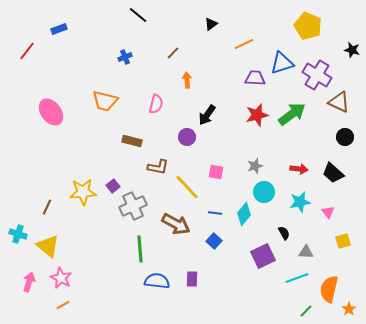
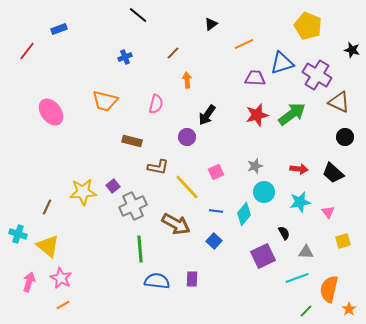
pink square at (216, 172): rotated 35 degrees counterclockwise
blue line at (215, 213): moved 1 px right, 2 px up
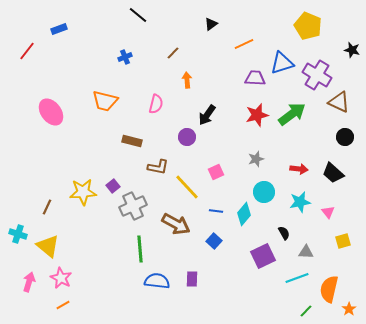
gray star at (255, 166): moved 1 px right, 7 px up
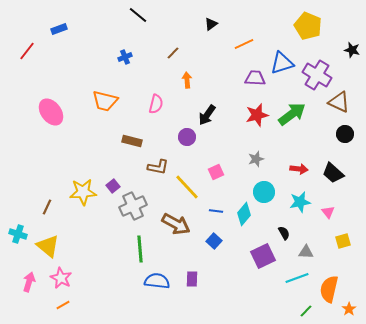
black circle at (345, 137): moved 3 px up
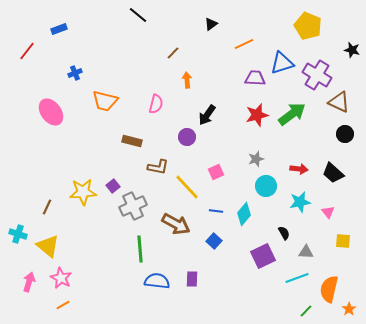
blue cross at (125, 57): moved 50 px left, 16 px down
cyan circle at (264, 192): moved 2 px right, 6 px up
yellow square at (343, 241): rotated 21 degrees clockwise
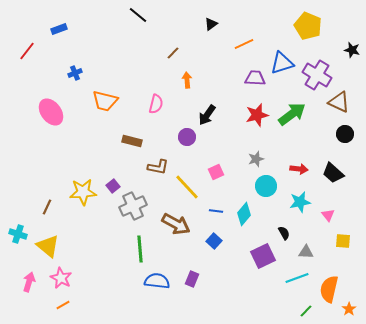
pink triangle at (328, 212): moved 3 px down
purple rectangle at (192, 279): rotated 21 degrees clockwise
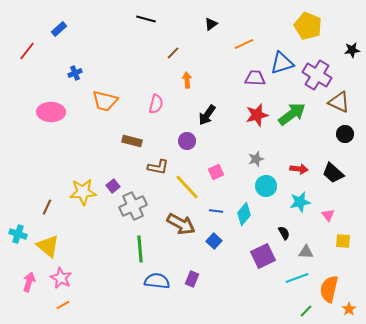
black line at (138, 15): moved 8 px right, 4 px down; rotated 24 degrees counterclockwise
blue rectangle at (59, 29): rotated 21 degrees counterclockwise
black star at (352, 50): rotated 21 degrees counterclockwise
pink ellipse at (51, 112): rotated 52 degrees counterclockwise
purple circle at (187, 137): moved 4 px down
brown arrow at (176, 224): moved 5 px right
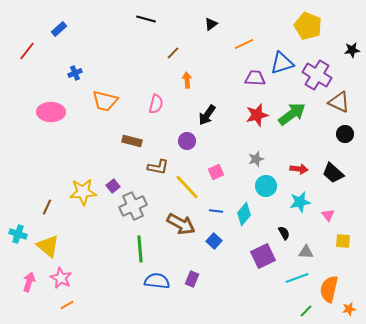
orange line at (63, 305): moved 4 px right
orange star at (349, 309): rotated 24 degrees clockwise
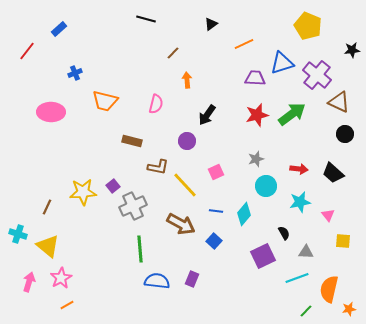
purple cross at (317, 75): rotated 8 degrees clockwise
yellow line at (187, 187): moved 2 px left, 2 px up
pink star at (61, 278): rotated 15 degrees clockwise
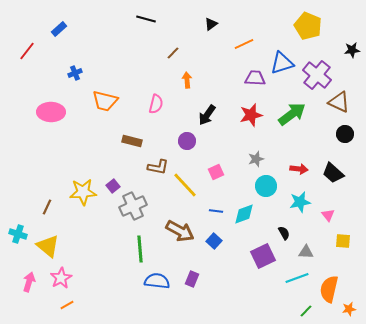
red star at (257, 115): moved 6 px left
cyan diamond at (244, 214): rotated 30 degrees clockwise
brown arrow at (181, 224): moved 1 px left, 7 px down
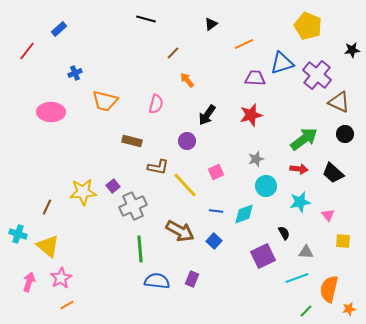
orange arrow at (187, 80): rotated 35 degrees counterclockwise
green arrow at (292, 114): moved 12 px right, 25 px down
